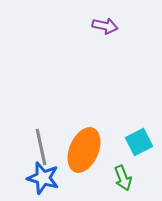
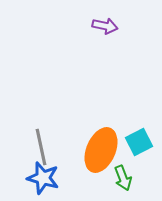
orange ellipse: moved 17 px right
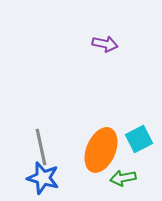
purple arrow: moved 18 px down
cyan square: moved 3 px up
green arrow: rotated 100 degrees clockwise
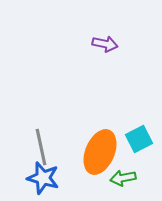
orange ellipse: moved 1 px left, 2 px down
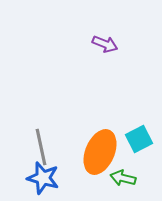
purple arrow: rotated 10 degrees clockwise
green arrow: rotated 25 degrees clockwise
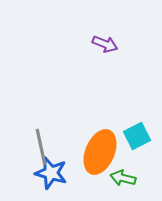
cyan square: moved 2 px left, 3 px up
blue star: moved 8 px right, 5 px up
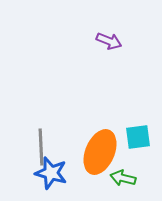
purple arrow: moved 4 px right, 3 px up
cyan square: moved 1 px right, 1 px down; rotated 20 degrees clockwise
gray line: rotated 9 degrees clockwise
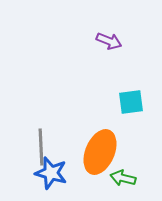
cyan square: moved 7 px left, 35 px up
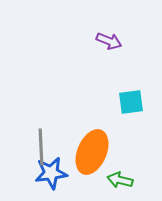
orange ellipse: moved 8 px left
blue star: rotated 24 degrees counterclockwise
green arrow: moved 3 px left, 2 px down
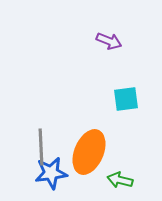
cyan square: moved 5 px left, 3 px up
orange ellipse: moved 3 px left
